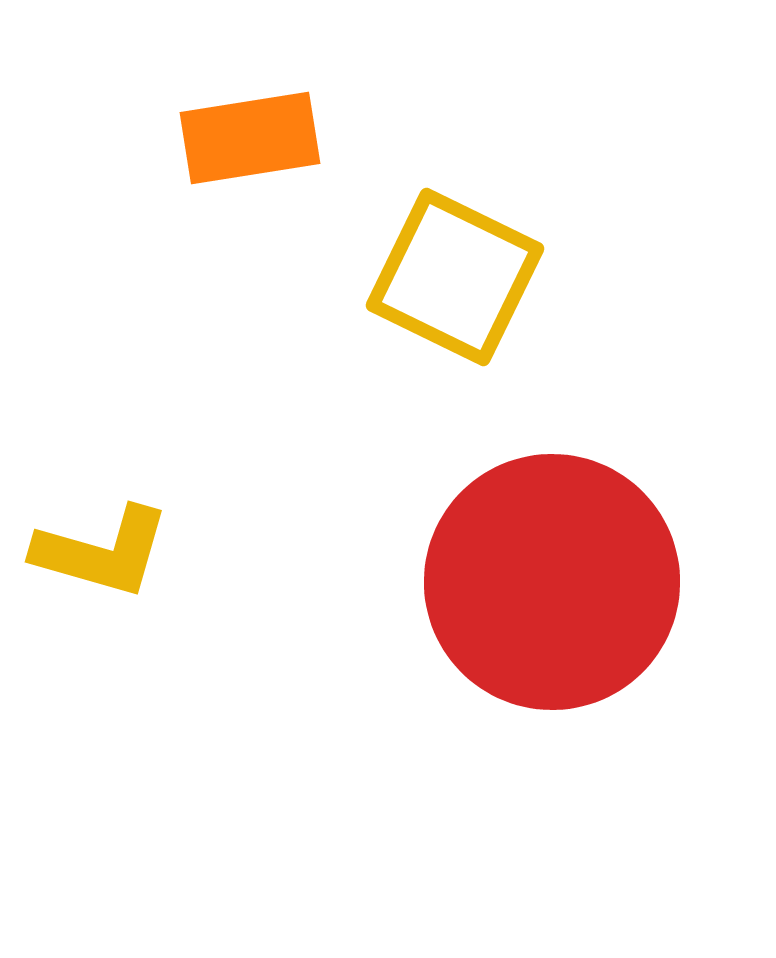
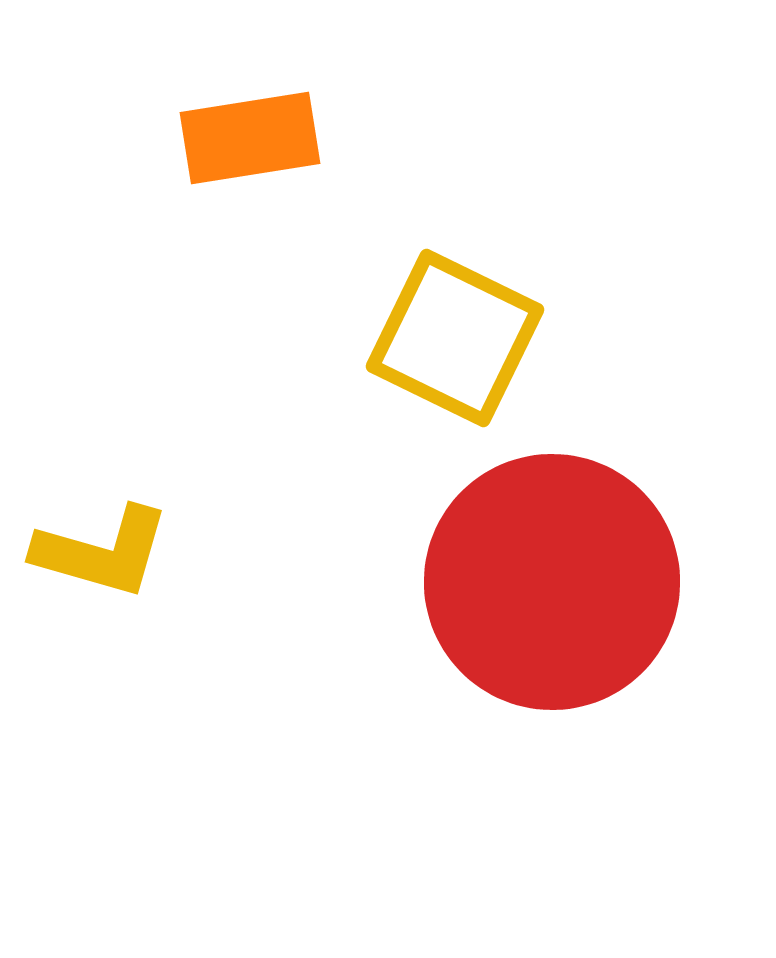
yellow square: moved 61 px down
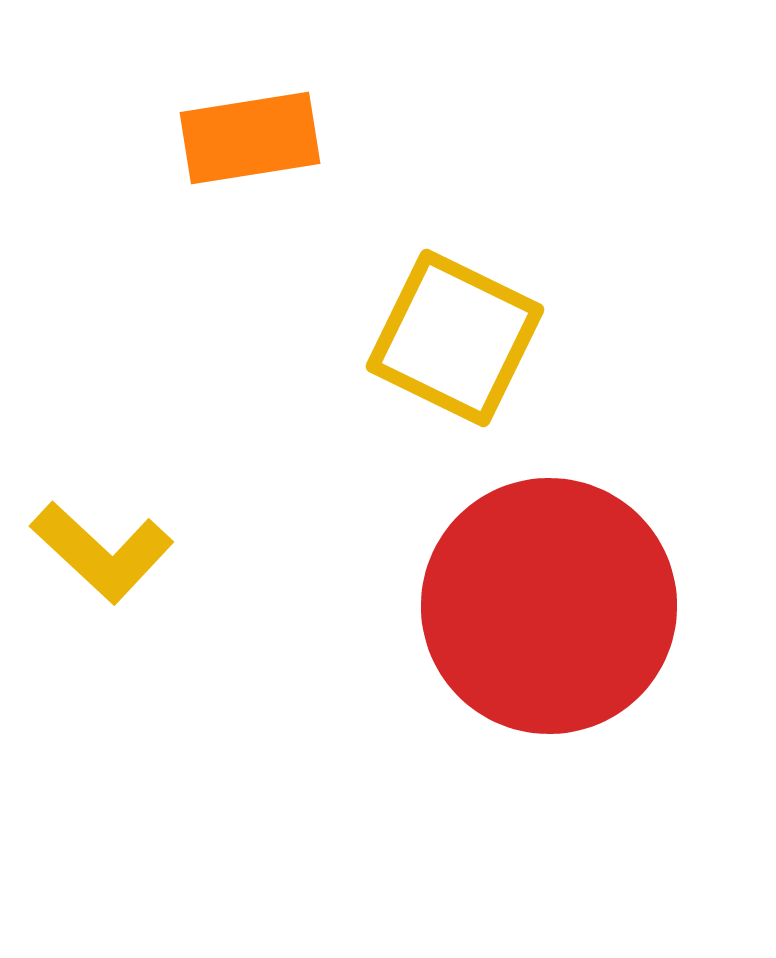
yellow L-shape: rotated 27 degrees clockwise
red circle: moved 3 px left, 24 px down
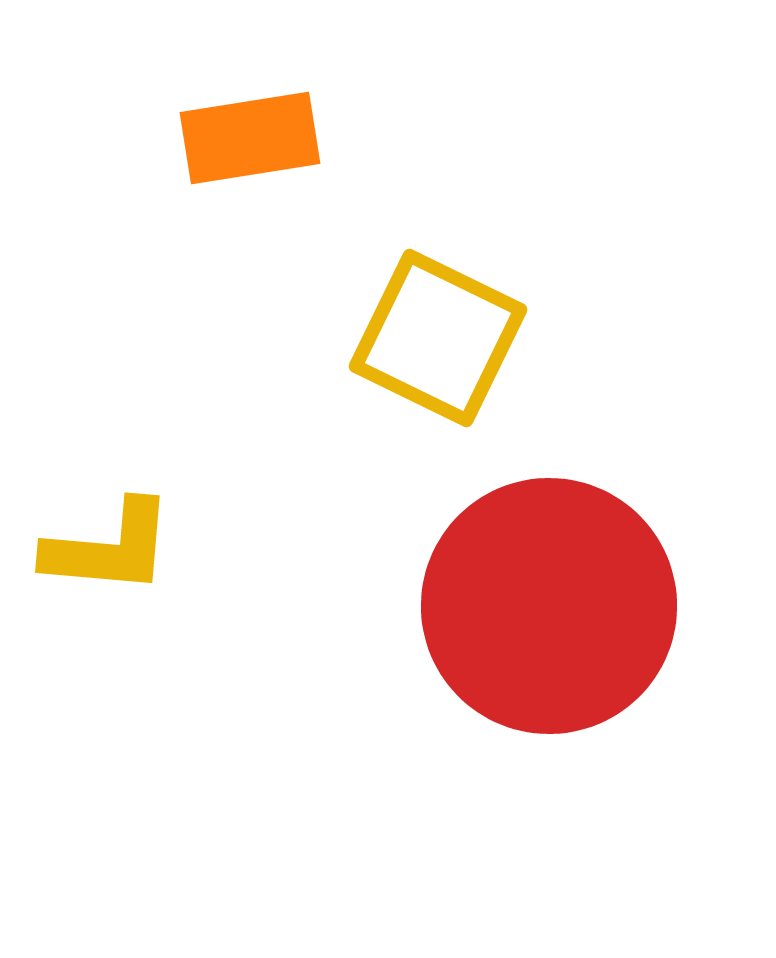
yellow square: moved 17 px left
yellow L-shape: moved 7 px right, 4 px up; rotated 38 degrees counterclockwise
